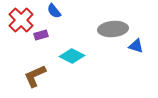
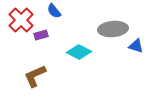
cyan diamond: moved 7 px right, 4 px up
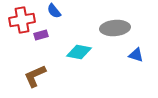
red cross: moved 1 px right; rotated 35 degrees clockwise
gray ellipse: moved 2 px right, 1 px up
blue triangle: moved 9 px down
cyan diamond: rotated 15 degrees counterclockwise
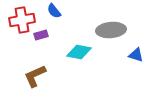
gray ellipse: moved 4 px left, 2 px down
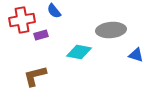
brown L-shape: rotated 10 degrees clockwise
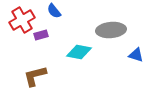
red cross: rotated 20 degrees counterclockwise
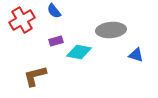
purple rectangle: moved 15 px right, 6 px down
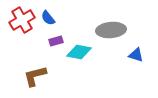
blue semicircle: moved 6 px left, 7 px down
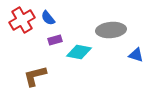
purple rectangle: moved 1 px left, 1 px up
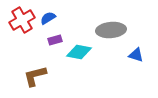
blue semicircle: rotated 98 degrees clockwise
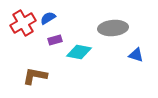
red cross: moved 1 px right, 3 px down
gray ellipse: moved 2 px right, 2 px up
brown L-shape: rotated 25 degrees clockwise
